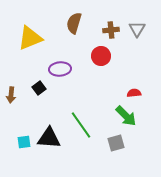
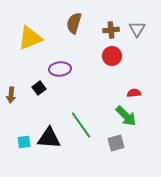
red circle: moved 11 px right
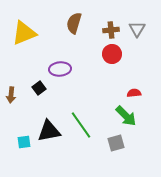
yellow triangle: moved 6 px left, 5 px up
red circle: moved 2 px up
black triangle: moved 7 px up; rotated 15 degrees counterclockwise
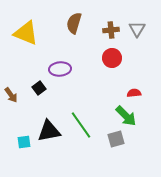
yellow triangle: moved 2 px right; rotated 44 degrees clockwise
red circle: moved 4 px down
brown arrow: rotated 42 degrees counterclockwise
gray square: moved 4 px up
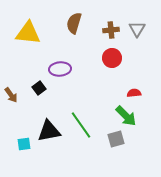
yellow triangle: moved 2 px right; rotated 16 degrees counterclockwise
cyan square: moved 2 px down
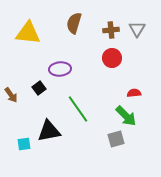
green line: moved 3 px left, 16 px up
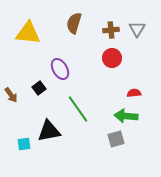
purple ellipse: rotated 65 degrees clockwise
green arrow: rotated 140 degrees clockwise
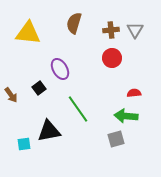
gray triangle: moved 2 px left, 1 px down
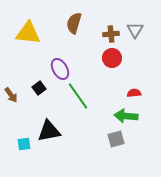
brown cross: moved 4 px down
green line: moved 13 px up
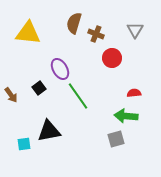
brown cross: moved 15 px left; rotated 28 degrees clockwise
